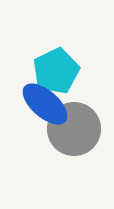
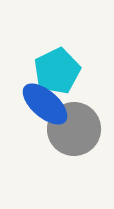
cyan pentagon: moved 1 px right
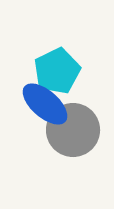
gray circle: moved 1 px left, 1 px down
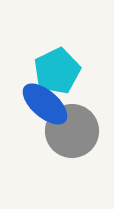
gray circle: moved 1 px left, 1 px down
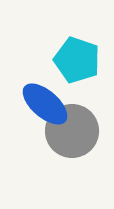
cyan pentagon: moved 20 px right, 11 px up; rotated 27 degrees counterclockwise
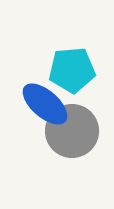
cyan pentagon: moved 5 px left, 10 px down; rotated 24 degrees counterclockwise
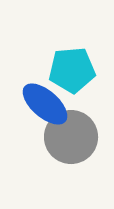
gray circle: moved 1 px left, 6 px down
